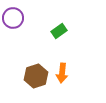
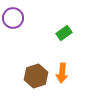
green rectangle: moved 5 px right, 2 px down
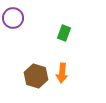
green rectangle: rotated 35 degrees counterclockwise
brown hexagon: rotated 25 degrees counterclockwise
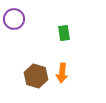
purple circle: moved 1 px right, 1 px down
green rectangle: rotated 28 degrees counterclockwise
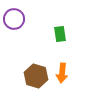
green rectangle: moved 4 px left, 1 px down
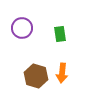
purple circle: moved 8 px right, 9 px down
